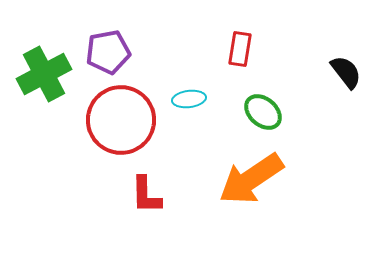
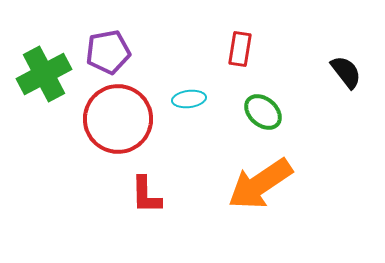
red circle: moved 3 px left, 1 px up
orange arrow: moved 9 px right, 5 px down
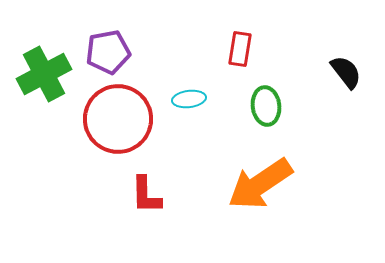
green ellipse: moved 3 px right, 6 px up; rotated 42 degrees clockwise
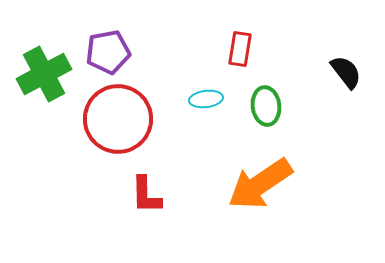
cyan ellipse: moved 17 px right
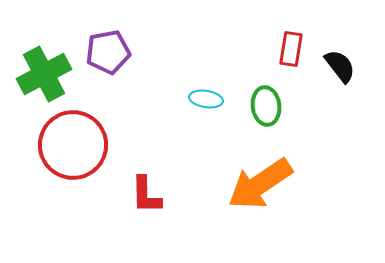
red rectangle: moved 51 px right
black semicircle: moved 6 px left, 6 px up
cyan ellipse: rotated 16 degrees clockwise
red circle: moved 45 px left, 26 px down
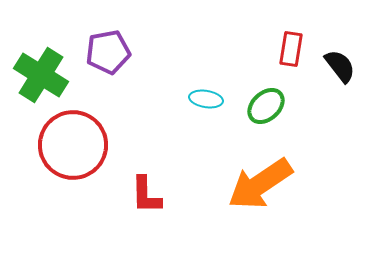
green cross: moved 3 px left, 1 px down; rotated 30 degrees counterclockwise
green ellipse: rotated 54 degrees clockwise
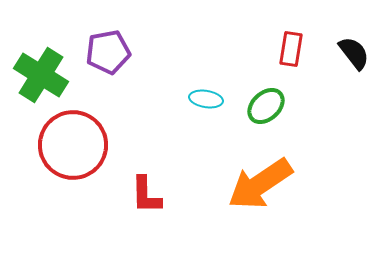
black semicircle: moved 14 px right, 13 px up
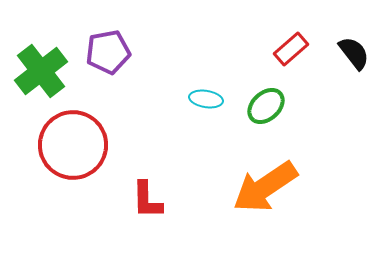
red rectangle: rotated 40 degrees clockwise
green cross: moved 4 px up; rotated 20 degrees clockwise
orange arrow: moved 5 px right, 3 px down
red L-shape: moved 1 px right, 5 px down
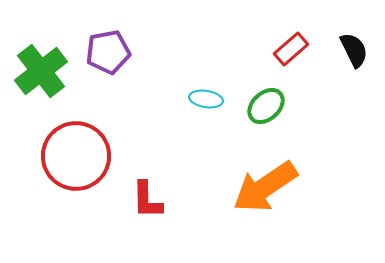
black semicircle: moved 3 px up; rotated 12 degrees clockwise
red circle: moved 3 px right, 11 px down
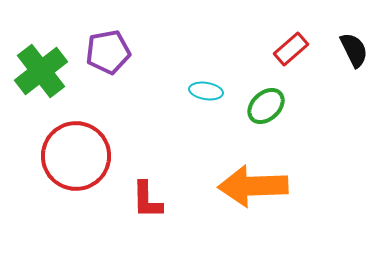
cyan ellipse: moved 8 px up
orange arrow: moved 12 px left, 1 px up; rotated 32 degrees clockwise
